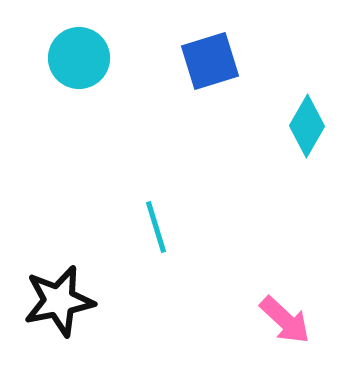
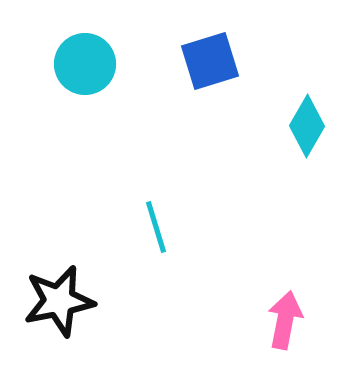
cyan circle: moved 6 px right, 6 px down
pink arrow: rotated 122 degrees counterclockwise
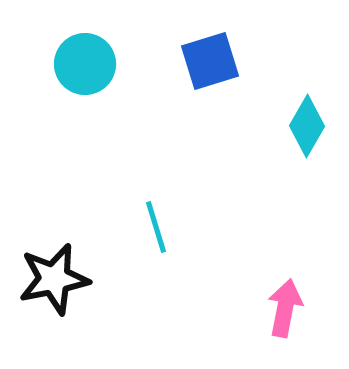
black star: moved 5 px left, 22 px up
pink arrow: moved 12 px up
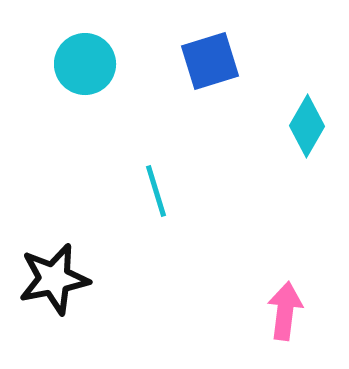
cyan line: moved 36 px up
pink arrow: moved 3 px down; rotated 4 degrees counterclockwise
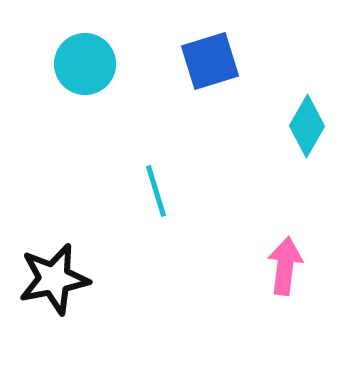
pink arrow: moved 45 px up
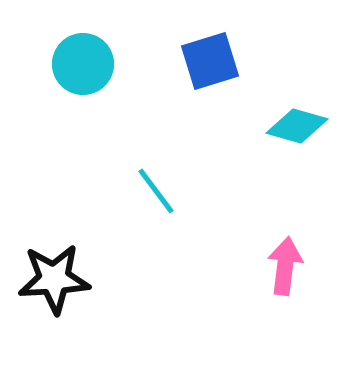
cyan circle: moved 2 px left
cyan diamond: moved 10 px left; rotated 76 degrees clockwise
cyan line: rotated 20 degrees counterclockwise
black star: rotated 8 degrees clockwise
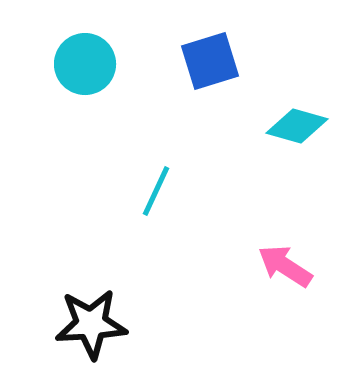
cyan circle: moved 2 px right
cyan line: rotated 62 degrees clockwise
pink arrow: rotated 64 degrees counterclockwise
black star: moved 37 px right, 45 px down
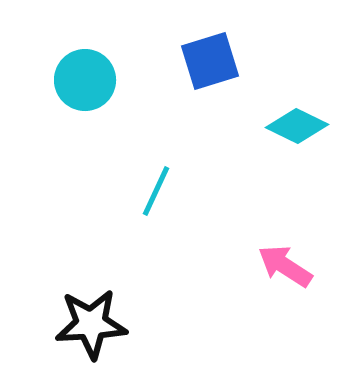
cyan circle: moved 16 px down
cyan diamond: rotated 10 degrees clockwise
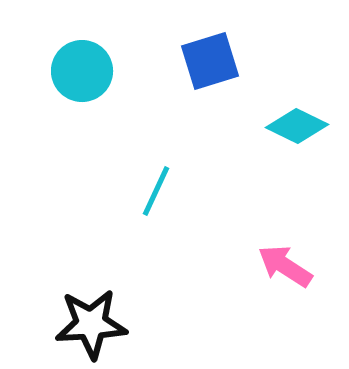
cyan circle: moved 3 px left, 9 px up
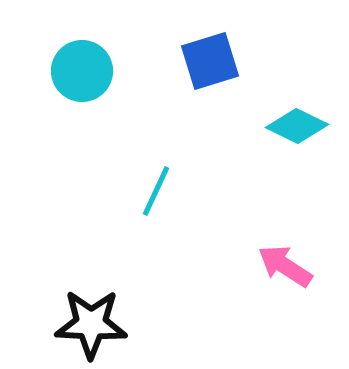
black star: rotated 6 degrees clockwise
